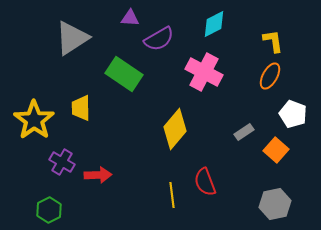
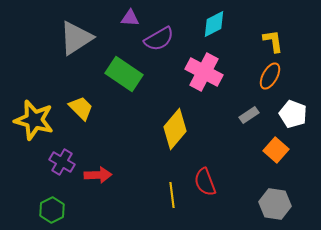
gray triangle: moved 4 px right
yellow trapezoid: rotated 136 degrees clockwise
yellow star: rotated 21 degrees counterclockwise
gray rectangle: moved 5 px right, 17 px up
gray hexagon: rotated 20 degrees clockwise
green hexagon: moved 3 px right
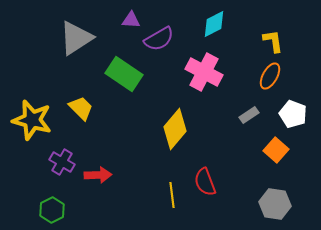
purple triangle: moved 1 px right, 2 px down
yellow star: moved 2 px left
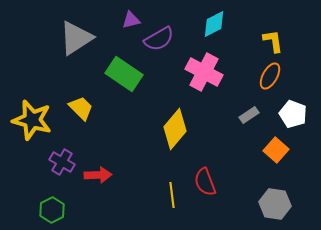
purple triangle: rotated 18 degrees counterclockwise
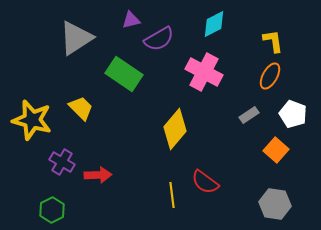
red semicircle: rotated 32 degrees counterclockwise
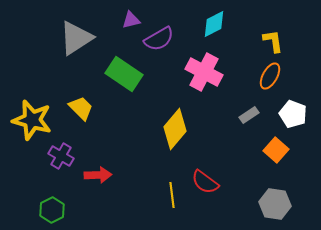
purple cross: moved 1 px left, 6 px up
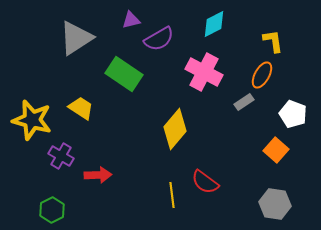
orange ellipse: moved 8 px left, 1 px up
yellow trapezoid: rotated 12 degrees counterclockwise
gray rectangle: moved 5 px left, 13 px up
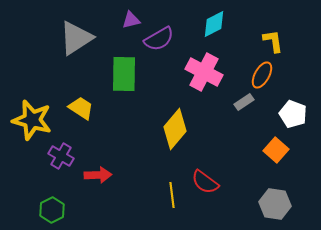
green rectangle: rotated 57 degrees clockwise
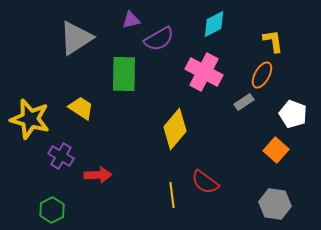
yellow star: moved 2 px left, 1 px up
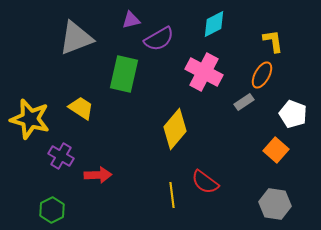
gray triangle: rotated 12 degrees clockwise
green rectangle: rotated 12 degrees clockwise
